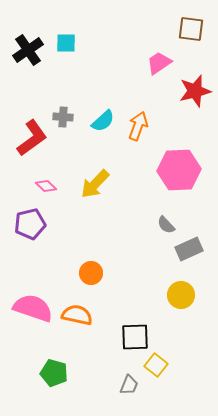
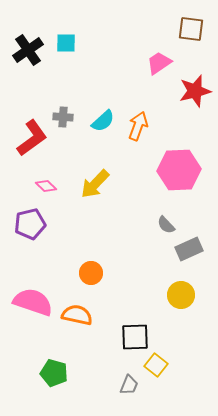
pink semicircle: moved 6 px up
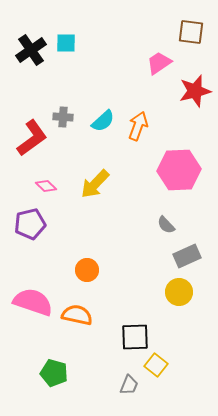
brown square: moved 3 px down
black cross: moved 3 px right
gray rectangle: moved 2 px left, 7 px down
orange circle: moved 4 px left, 3 px up
yellow circle: moved 2 px left, 3 px up
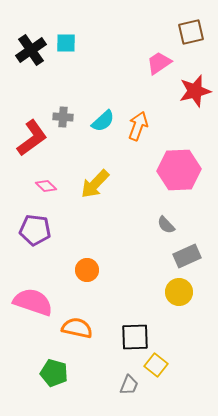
brown square: rotated 20 degrees counterclockwise
purple pentagon: moved 5 px right, 6 px down; rotated 20 degrees clockwise
orange semicircle: moved 13 px down
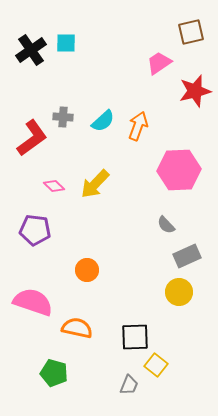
pink diamond: moved 8 px right
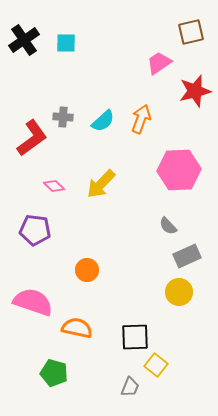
black cross: moved 7 px left, 10 px up
orange arrow: moved 3 px right, 7 px up
yellow arrow: moved 6 px right
gray semicircle: moved 2 px right, 1 px down
gray trapezoid: moved 1 px right, 2 px down
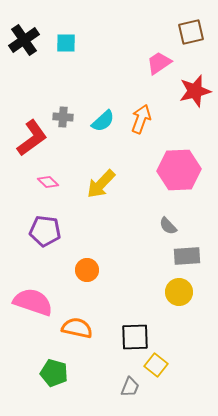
pink diamond: moved 6 px left, 4 px up
purple pentagon: moved 10 px right, 1 px down
gray rectangle: rotated 20 degrees clockwise
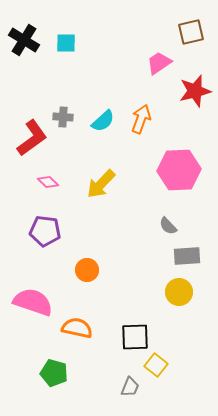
black cross: rotated 24 degrees counterclockwise
